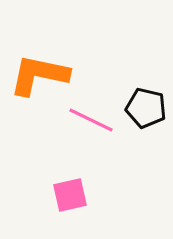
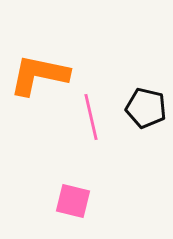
pink line: moved 3 px up; rotated 51 degrees clockwise
pink square: moved 3 px right, 6 px down; rotated 27 degrees clockwise
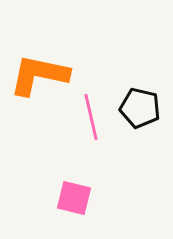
black pentagon: moved 6 px left
pink square: moved 1 px right, 3 px up
